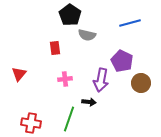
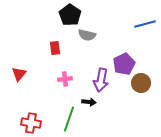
blue line: moved 15 px right, 1 px down
purple pentagon: moved 2 px right, 3 px down; rotated 20 degrees clockwise
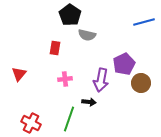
blue line: moved 1 px left, 2 px up
red rectangle: rotated 16 degrees clockwise
red cross: rotated 18 degrees clockwise
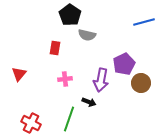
black arrow: rotated 16 degrees clockwise
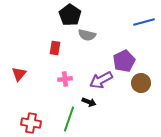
purple pentagon: moved 3 px up
purple arrow: rotated 50 degrees clockwise
red cross: rotated 18 degrees counterclockwise
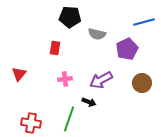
black pentagon: moved 2 px down; rotated 30 degrees counterclockwise
gray semicircle: moved 10 px right, 1 px up
purple pentagon: moved 3 px right, 12 px up
brown circle: moved 1 px right
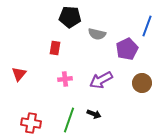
blue line: moved 3 px right, 4 px down; rotated 55 degrees counterclockwise
black arrow: moved 5 px right, 12 px down
green line: moved 1 px down
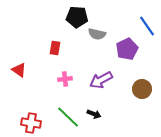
black pentagon: moved 7 px right
blue line: rotated 55 degrees counterclockwise
red triangle: moved 4 px up; rotated 35 degrees counterclockwise
brown circle: moved 6 px down
green line: moved 1 px left, 3 px up; rotated 65 degrees counterclockwise
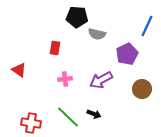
blue line: rotated 60 degrees clockwise
purple pentagon: moved 5 px down
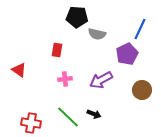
blue line: moved 7 px left, 3 px down
red rectangle: moved 2 px right, 2 px down
brown circle: moved 1 px down
